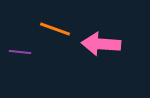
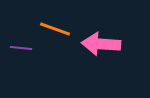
purple line: moved 1 px right, 4 px up
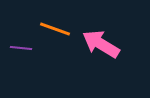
pink arrow: rotated 27 degrees clockwise
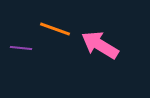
pink arrow: moved 1 px left, 1 px down
